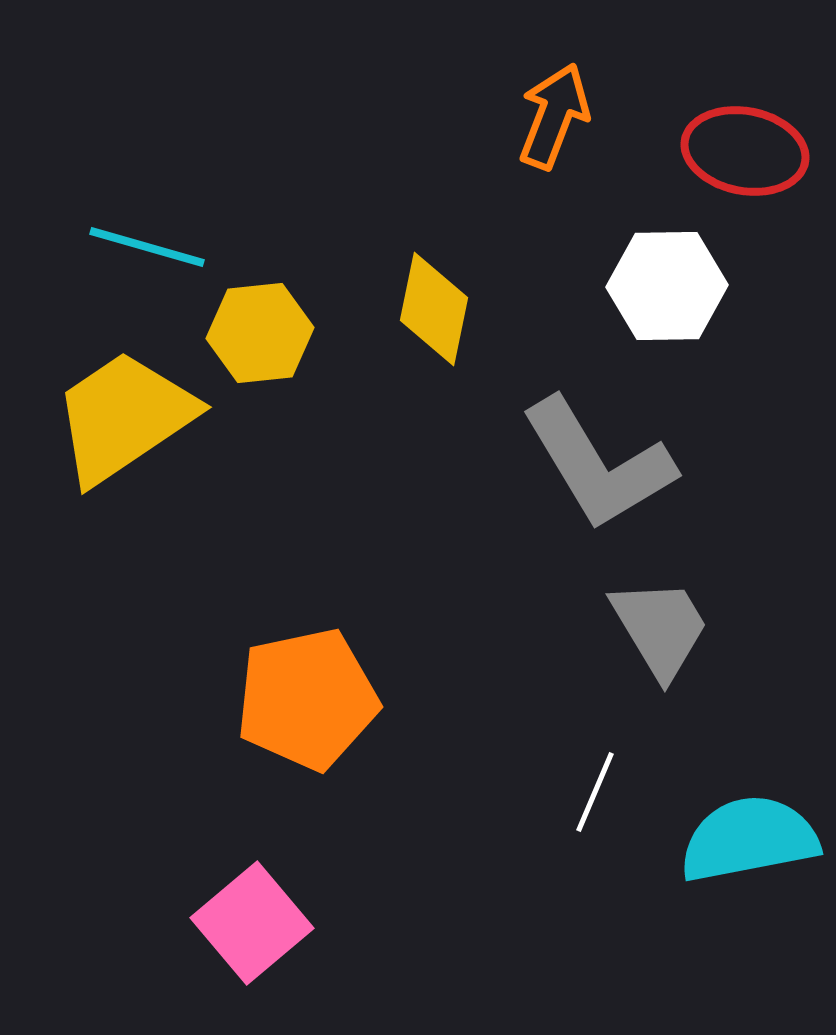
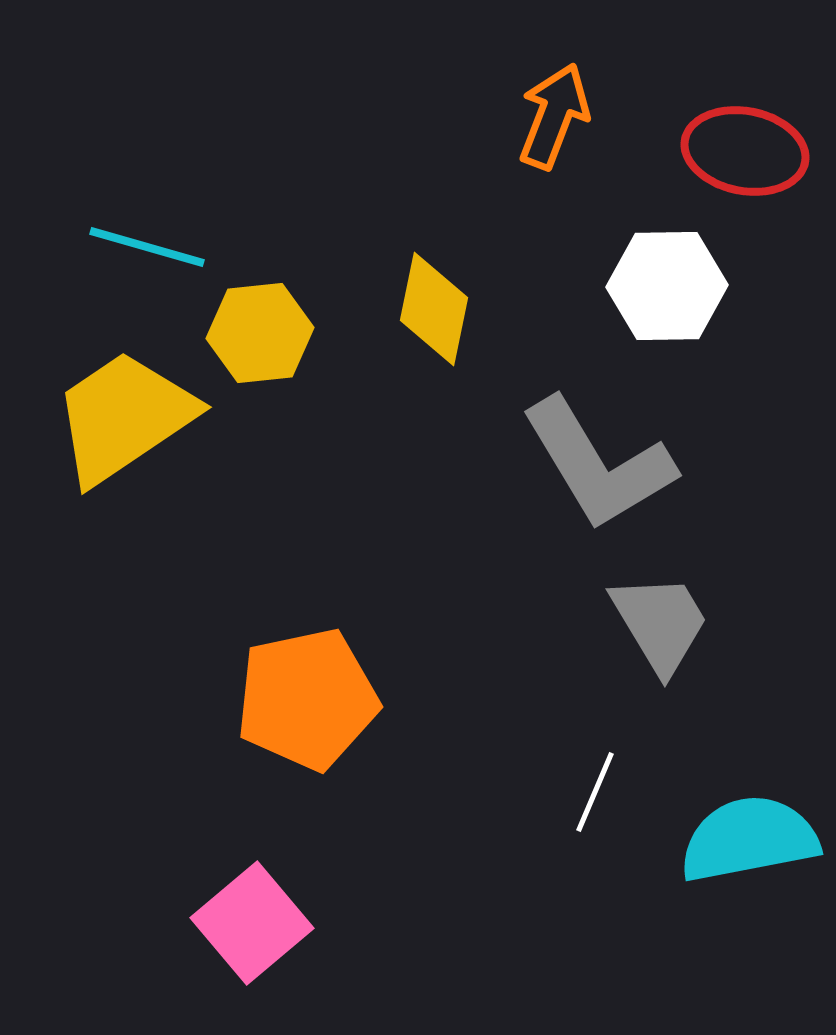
gray trapezoid: moved 5 px up
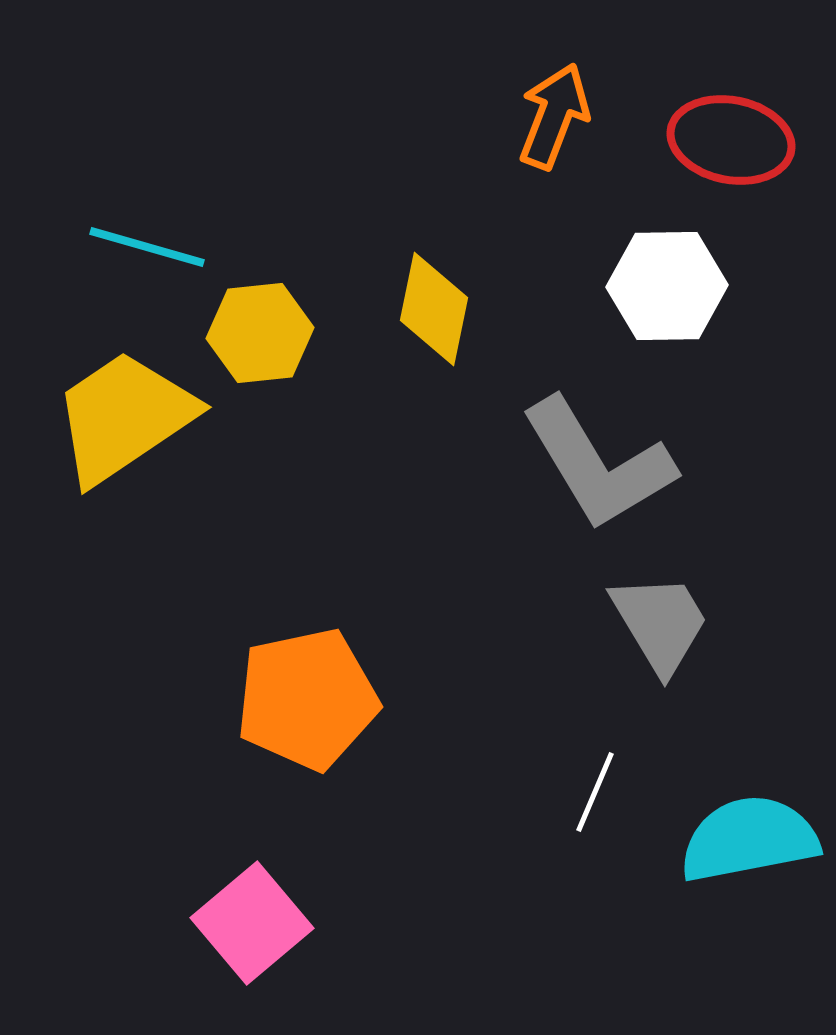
red ellipse: moved 14 px left, 11 px up
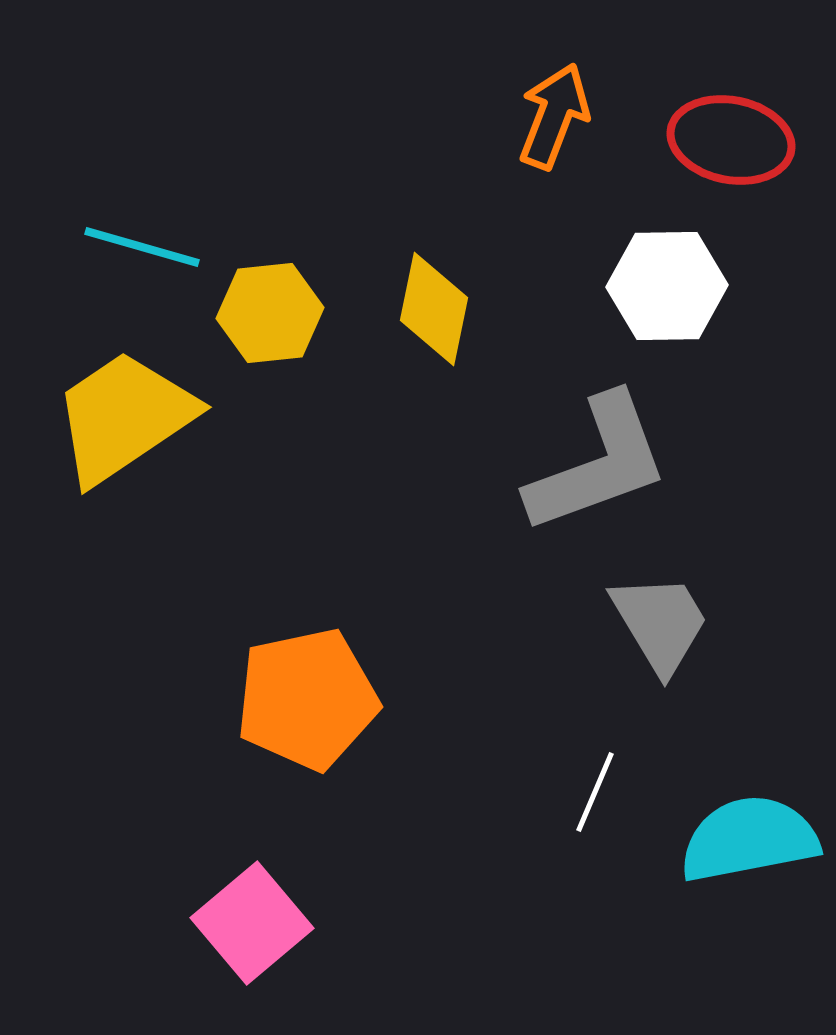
cyan line: moved 5 px left
yellow hexagon: moved 10 px right, 20 px up
gray L-shape: rotated 79 degrees counterclockwise
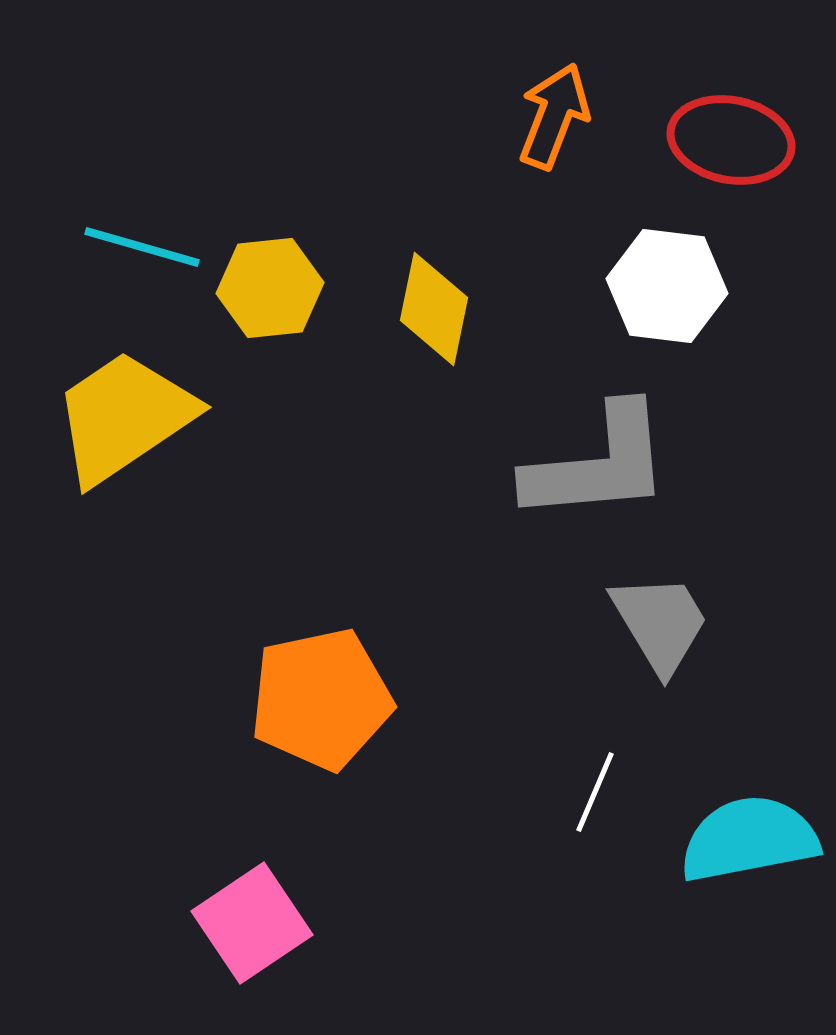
white hexagon: rotated 8 degrees clockwise
yellow hexagon: moved 25 px up
gray L-shape: rotated 15 degrees clockwise
orange pentagon: moved 14 px right
pink square: rotated 6 degrees clockwise
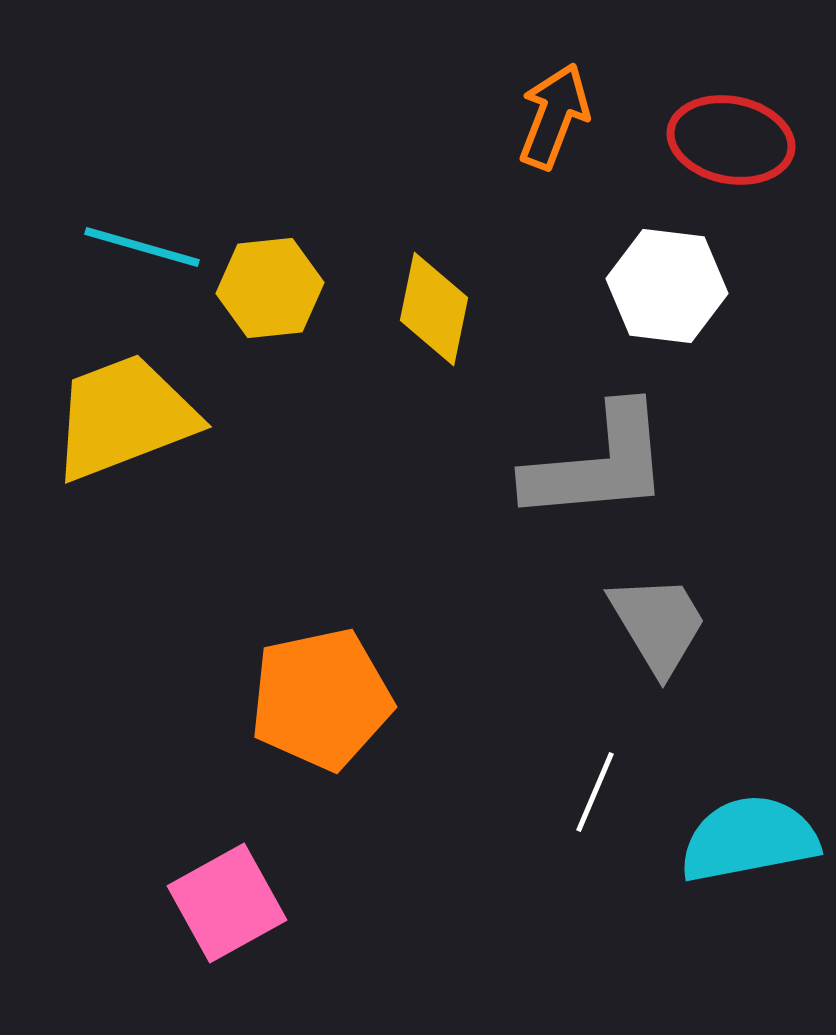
yellow trapezoid: rotated 13 degrees clockwise
gray trapezoid: moved 2 px left, 1 px down
pink square: moved 25 px left, 20 px up; rotated 5 degrees clockwise
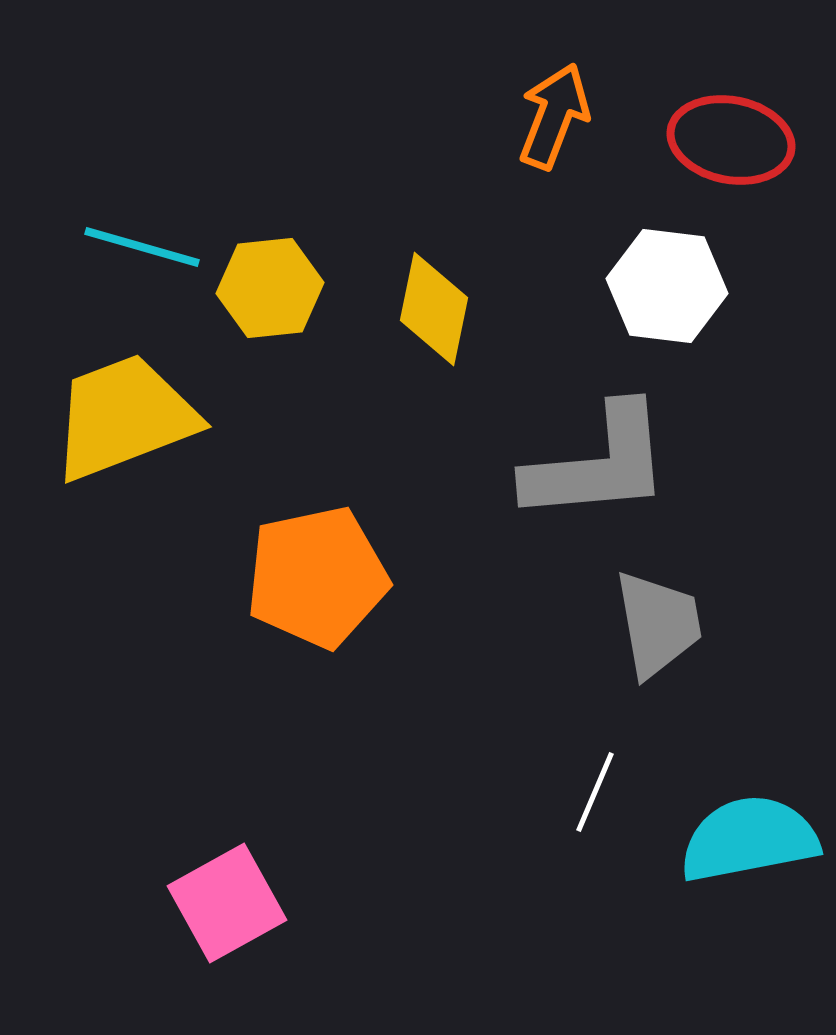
gray trapezoid: rotated 21 degrees clockwise
orange pentagon: moved 4 px left, 122 px up
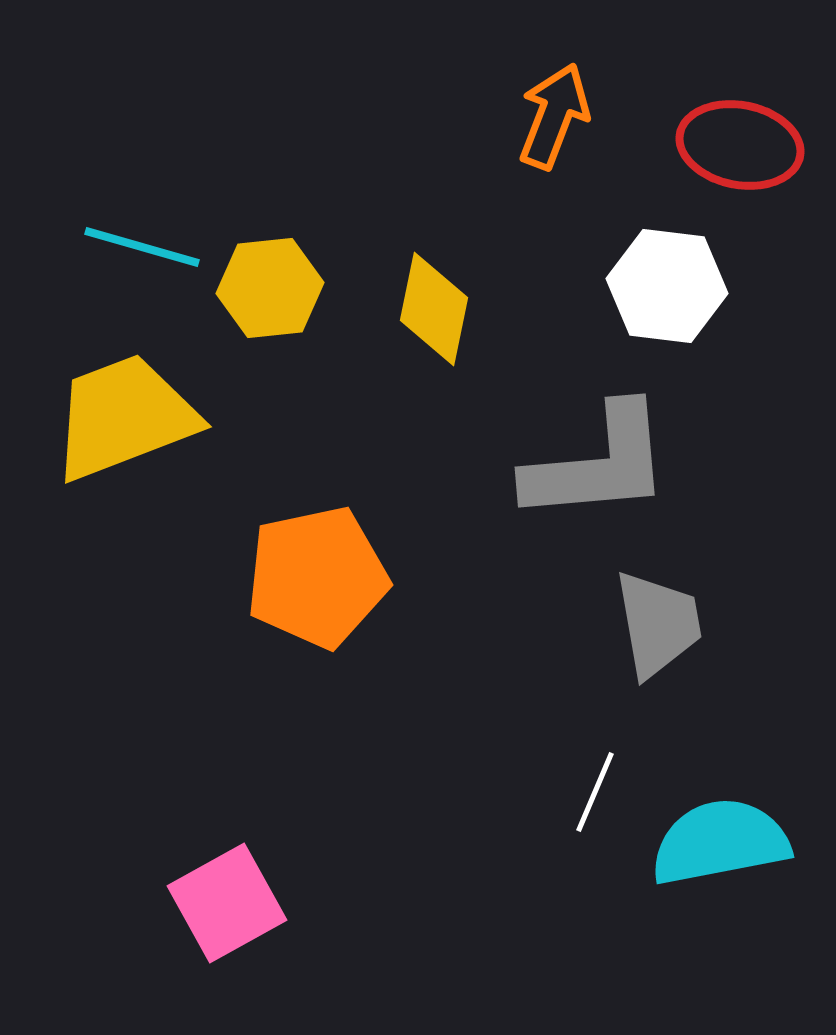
red ellipse: moved 9 px right, 5 px down
cyan semicircle: moved 29 px left, 3 px down
